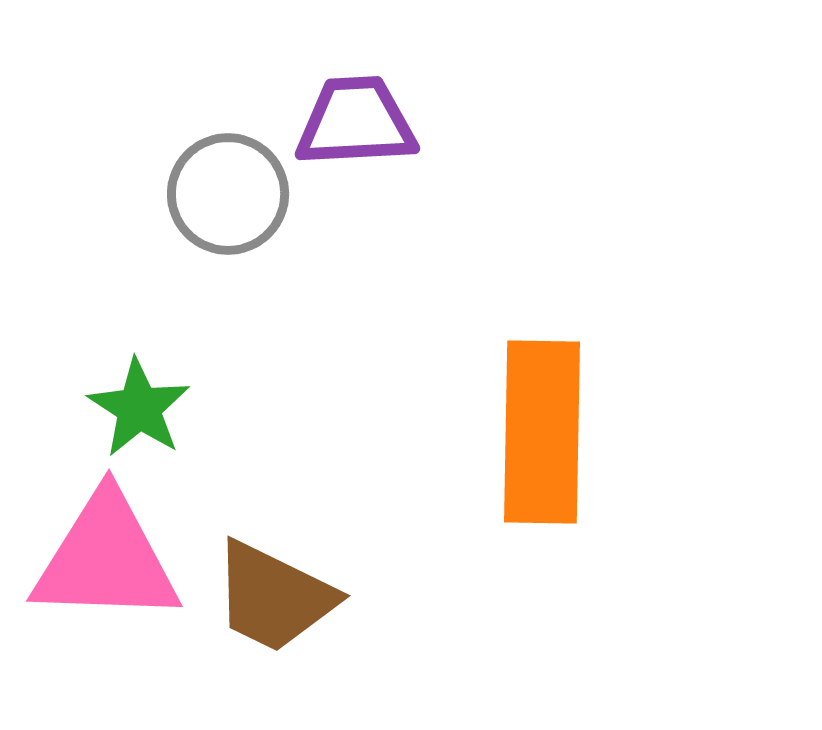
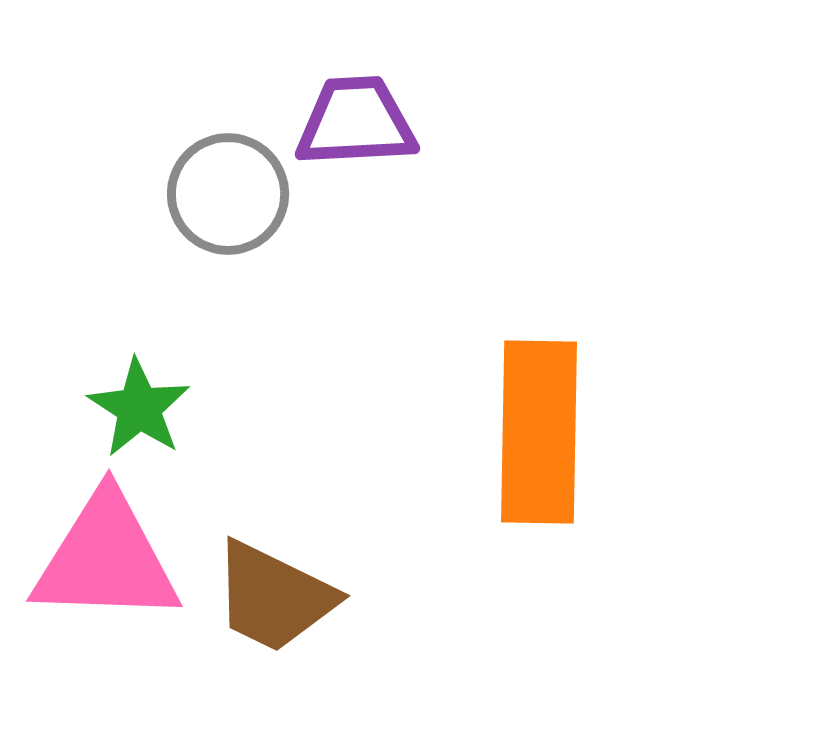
orange rectangle: moved 3 px left
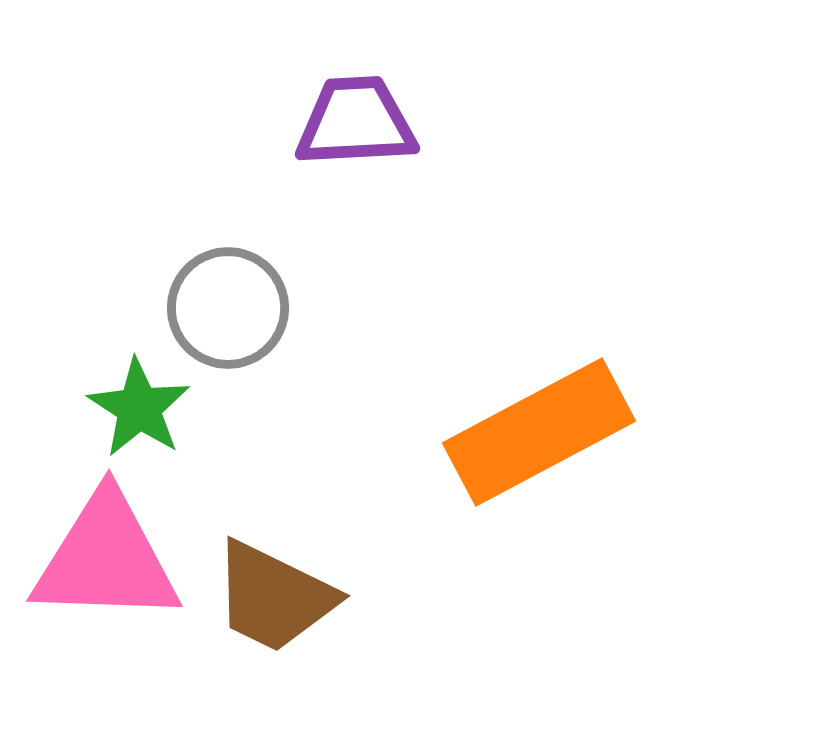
gray circle: moved 114 px down
orange rectangle: rotated 61 degrees clockwise
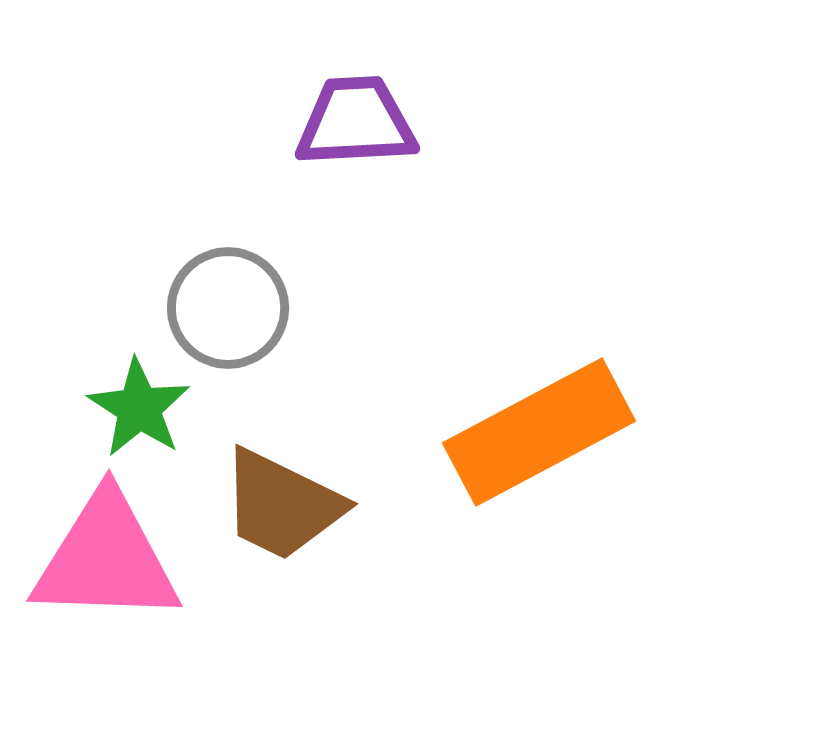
brown trapezoid: moved 8 px right, 92 px up
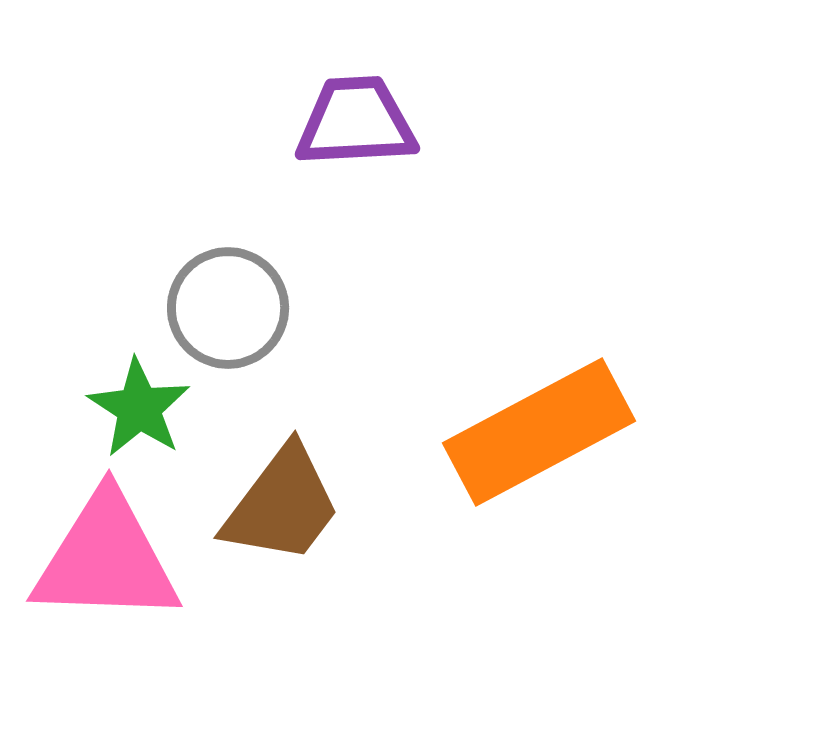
brown trapezoid: rotated 79 degrees counterclockwise
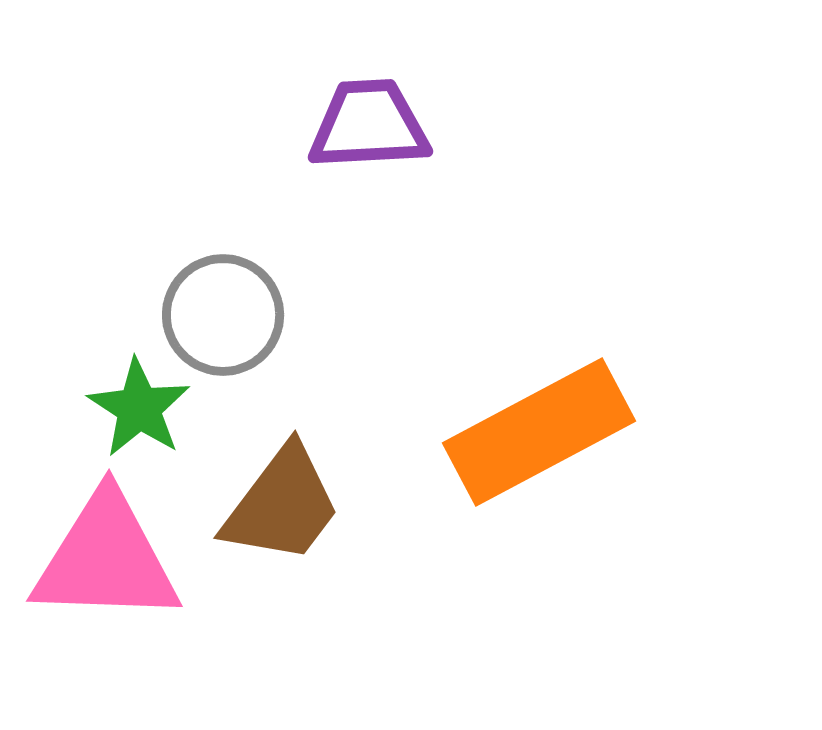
purple trapezoid: moved 13 px right, 3 px down
gray circle: moved 5 px left, 7 px down
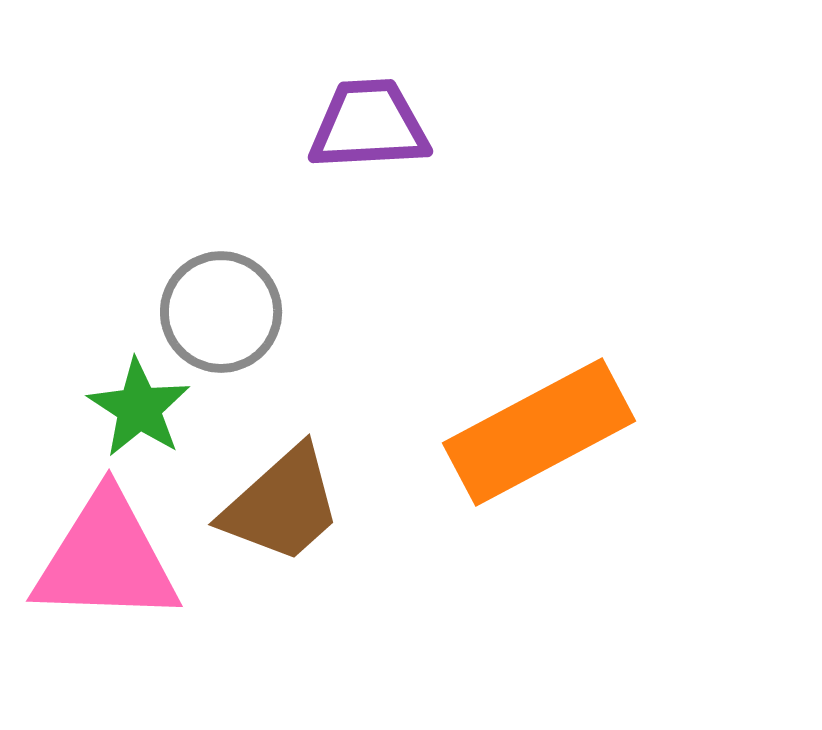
gray circle: moved 2 px left, 3 px up
brown trapezoid: rotated 11 degrees clockwise
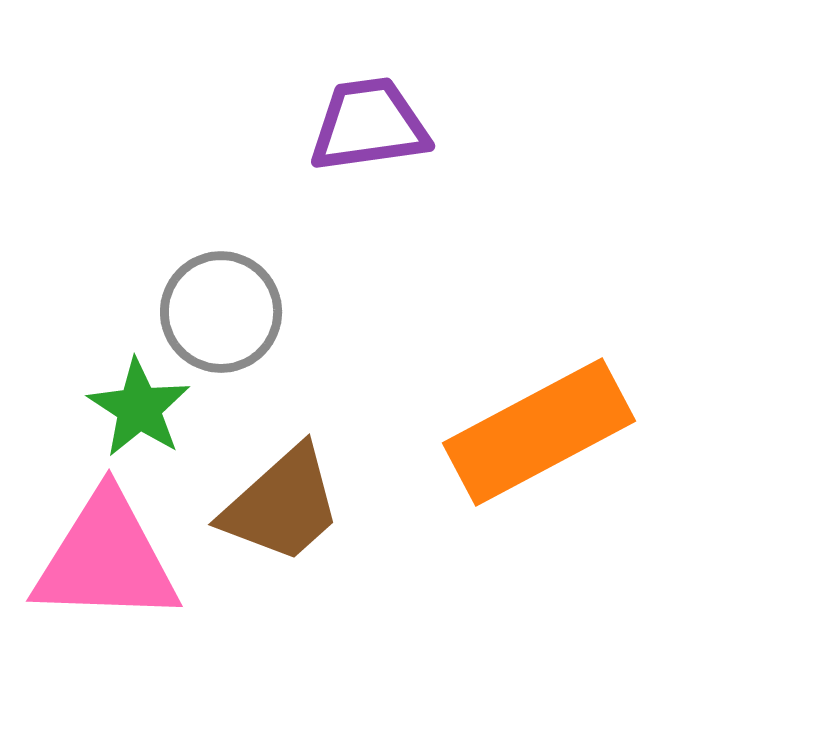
purple trapezoid: rotated 5 degrees counterclockwise
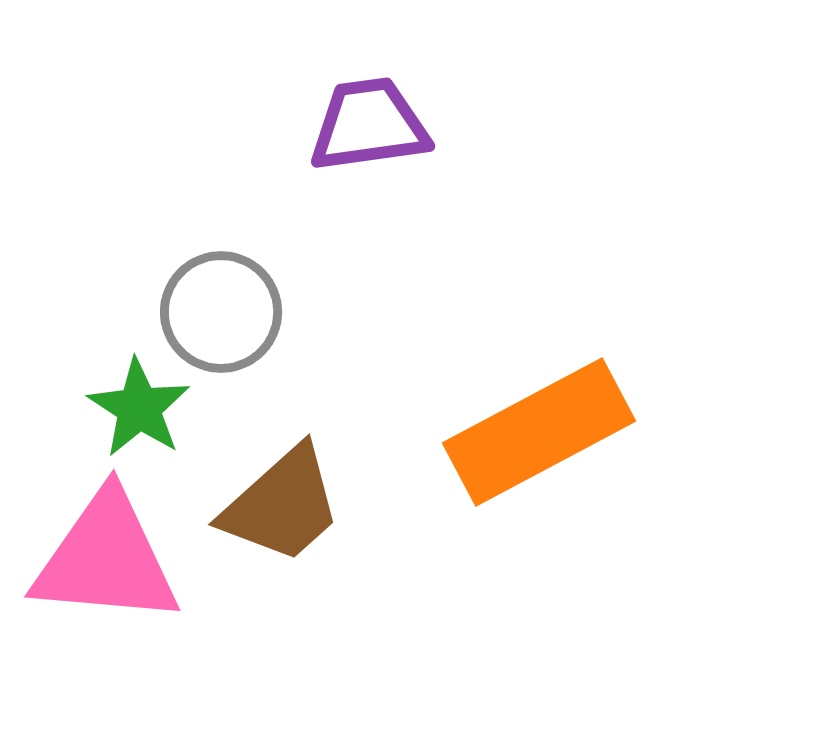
pink triangle: rotated 3 degrees clockwise
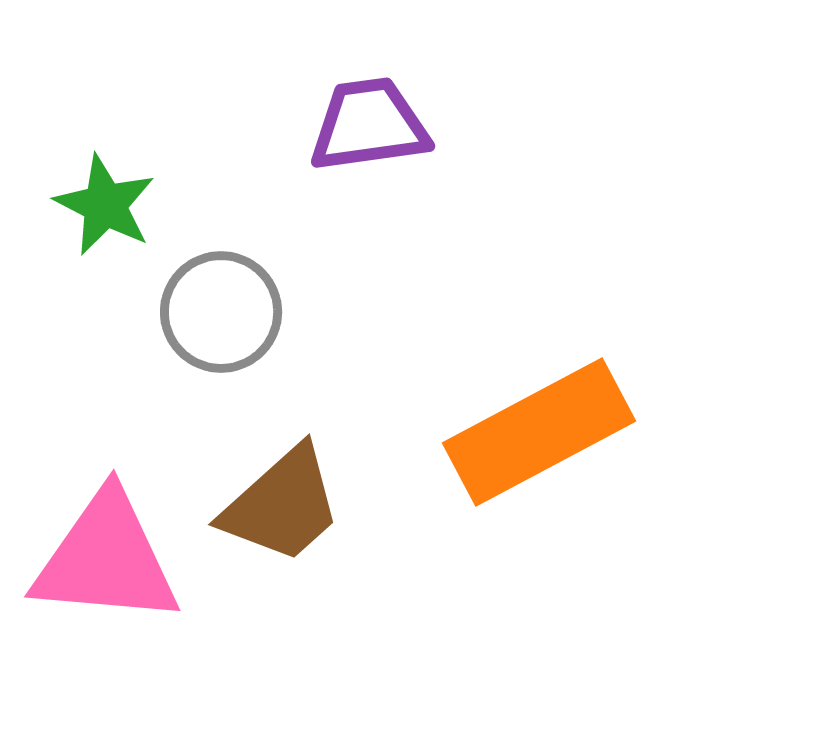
green star: moved 34 px left, 203 px up; rotated 6 degrees counterclockwise
